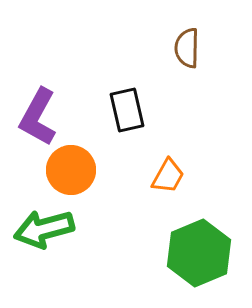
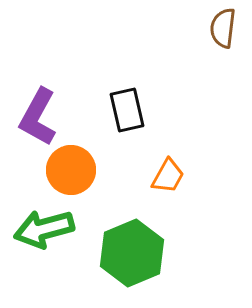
brown semicircle: moved 36 px right, 20 px up; rotated 6 degrees clockwise
green hexagon: moved 67 px left
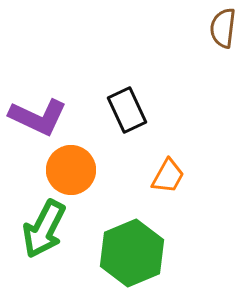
black rectangle: rotated 12 degrees counterclockwise
purple L-shape: rotated 94 degrees counterclockwise
green arrow: rotated 48 degrees counterclockwise
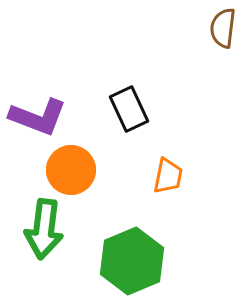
black rectangle: moved 2 px right, 1 px up
purple L-shape: rotated 4 degrees counterclockwise
orange trapezoid: rotated 18 degrees counterclockwise
green arrow: rotated 20 degrees counterclockwise
green hexagon: moved 8 px down
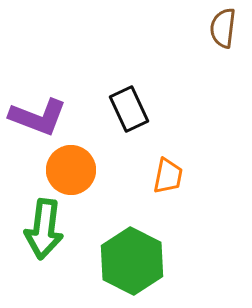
green hexagon: rotated 10 degrees counterclockwise
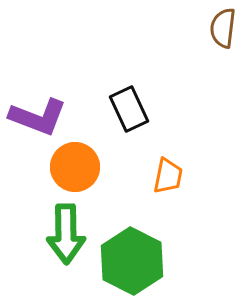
orange circle: moved 4 px right, 3 px up
green arrow: moved 22 px right, 5 px down; rotated 8 degrees counterclockwise
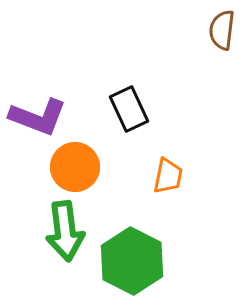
brown semicircle: moved 1 px left, 2 px down
green arrow: moved 1 px left, 3 px up; rotated 6 degrees counterclockwise
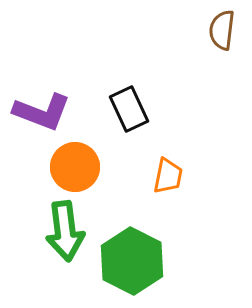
purple L-shape: moved 4 px right, 5 px up
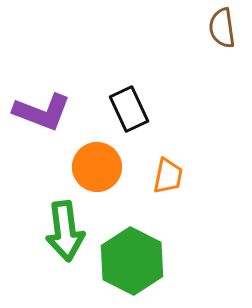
brown semicircle: moved 2 px up; rotated 15 degrees counterclockwise
orange circle: moved 22 px right
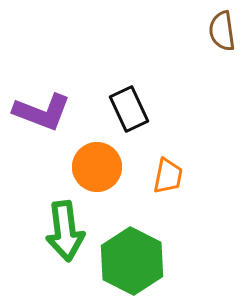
brown semicircle: moved 3 px down
